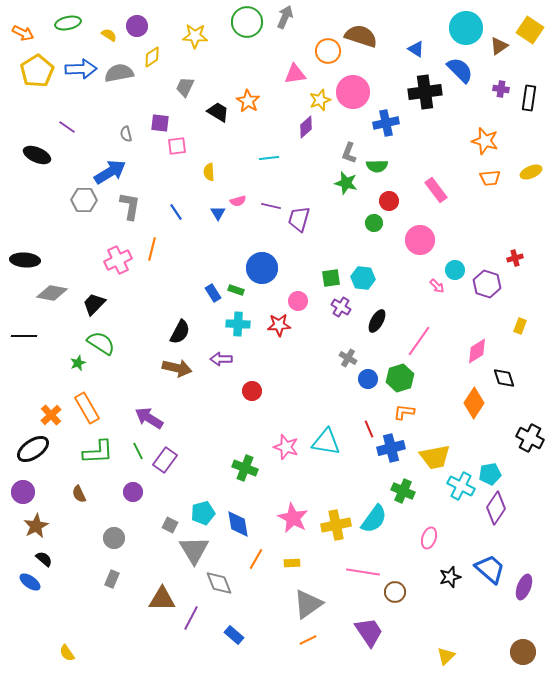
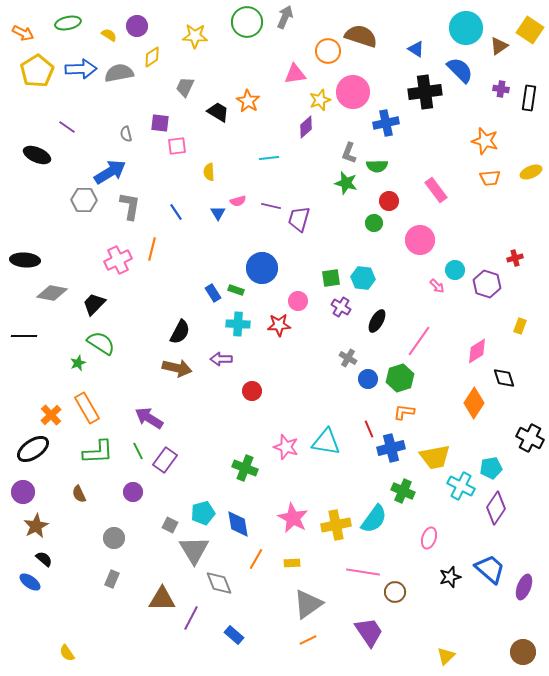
cyan pentagon at (490, 474): moved 1 px right, 6 px up
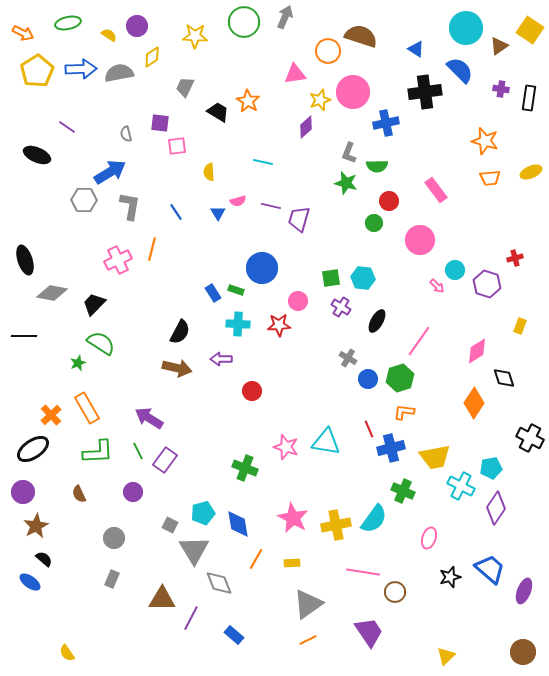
green circle at (247, 22): moved 3 px left
cyan line at (269, 158): moved 6 px left, 4 px down; rotated 18 degrees clockwise
black ellipse at (25, 260): rotated 68 degrees clockwise
purple ellipse at (524, 587): moved 4 px down
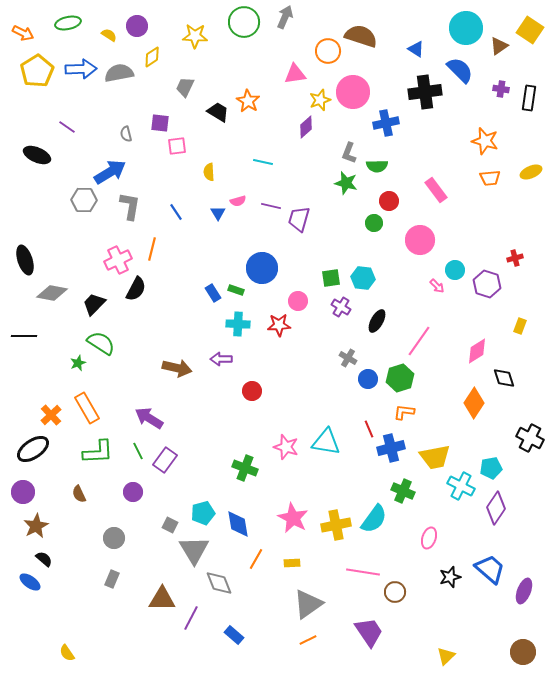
black semicircle at (180, 332): moved 44 px left, 43 px up
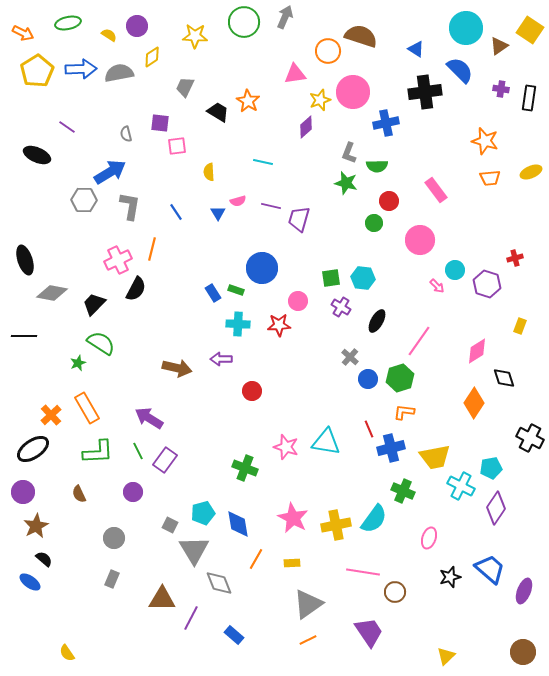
gray cross at (348, 358): moved 2 px right, 1 px up; rotated 12 degrees clockwise
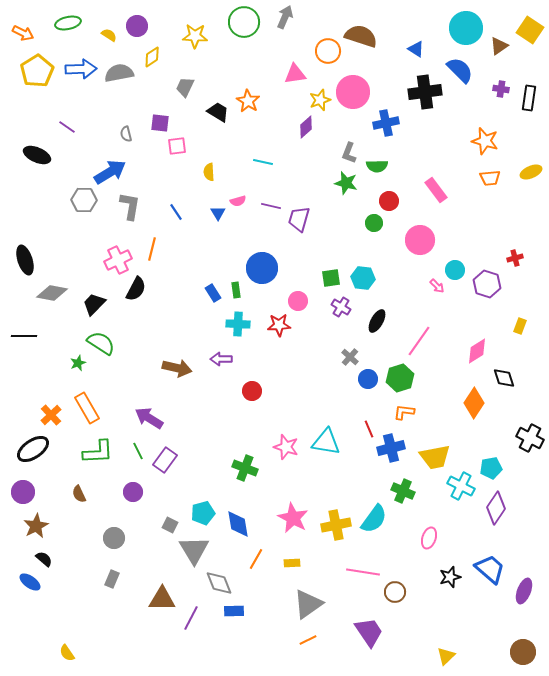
green rectangle at (236, 290): rotated 63 degrees clockwise
blue rectangle at (234, 635): moved 24 px up; rotated 42 degrees counterclockwise
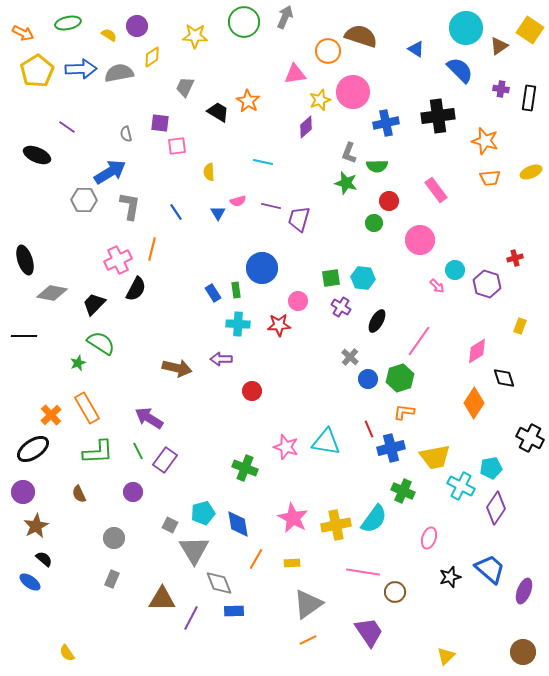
black cross at (425, 92): moved 13 px right, 24 px down
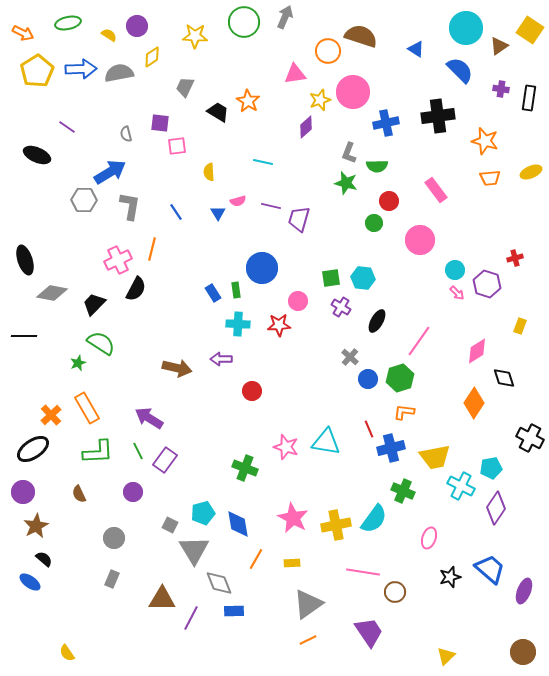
pink arrow at (437, 286): moved 20 px right, 7 px down
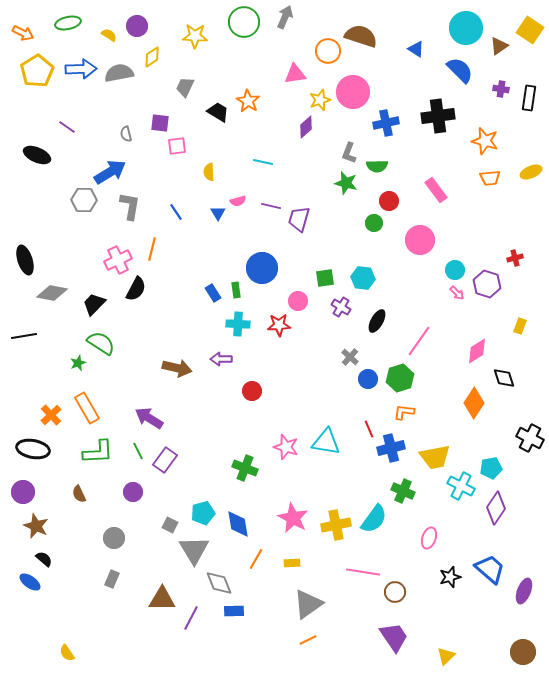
green square at (331, 278): moved 6 px left
black line at (24, 336): rotated 10 degrees counterclockwise
black ellipse at (33, 449): rotated 44 degrees clockwise
brown star at (36, 526): rotated 20 degrees counterclockwise
purple trapezoid at (369, 632): moved 25 px right, 5 px down
